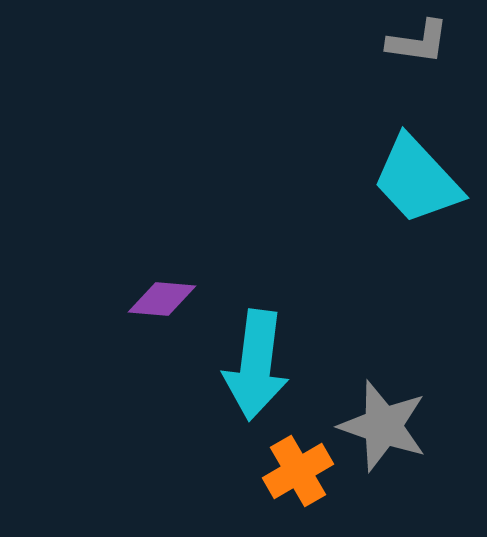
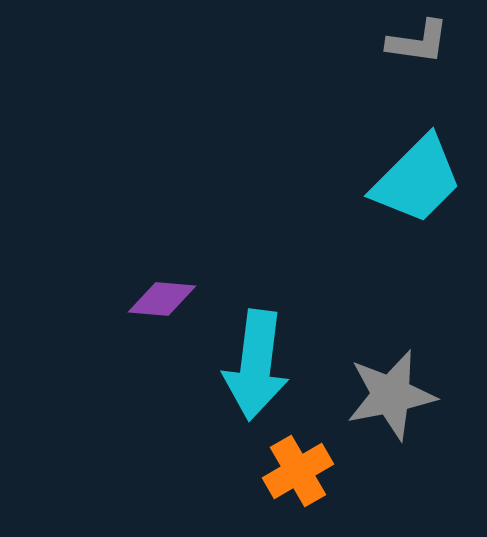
cyan trapezoid: rotated 92 degrees counterclockwise
gray star: moved 8 px right, 31 px up; rotated 30 degrees counterclockwise
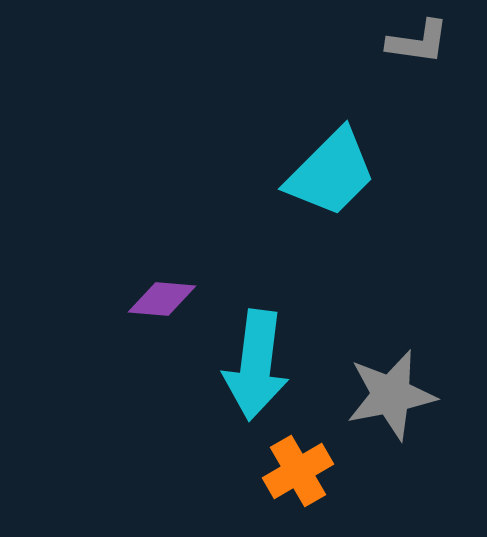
cyan trapezoid: moved 86 px left, 7 px up
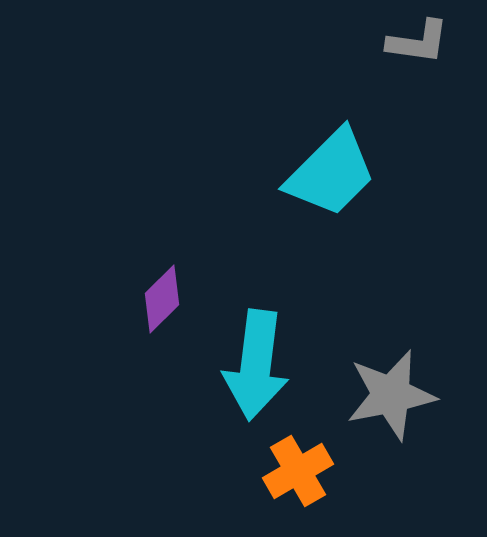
purple diamond: rotated 50 degrees counterclockwise
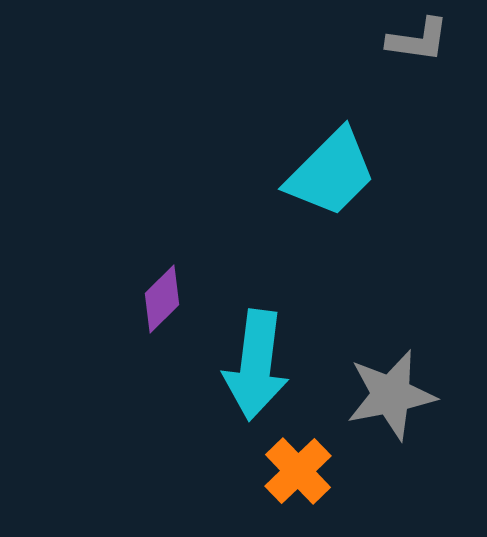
gray L-shape: moved 2 px up
orange cross: rotated 14 degrees counterclockwise
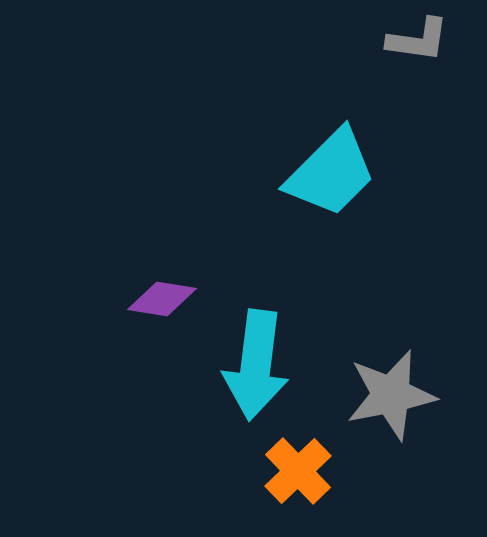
purple diamond: rotated 54 degrees clockwise
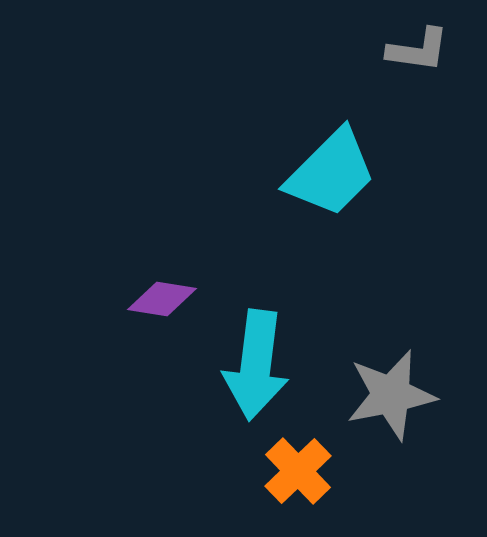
gray L-shape: moved 10 px down
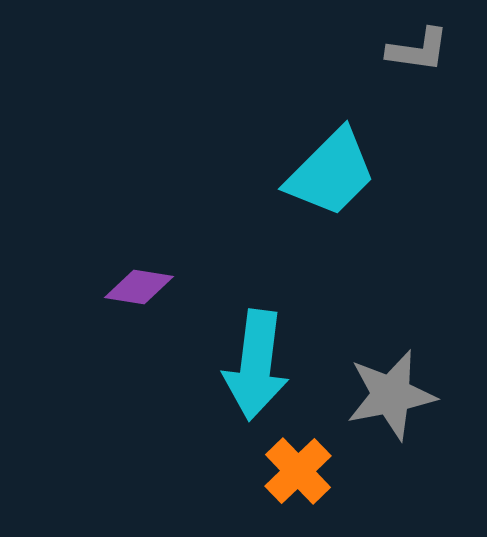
purple diamond: moved 23 px left, 12 px up
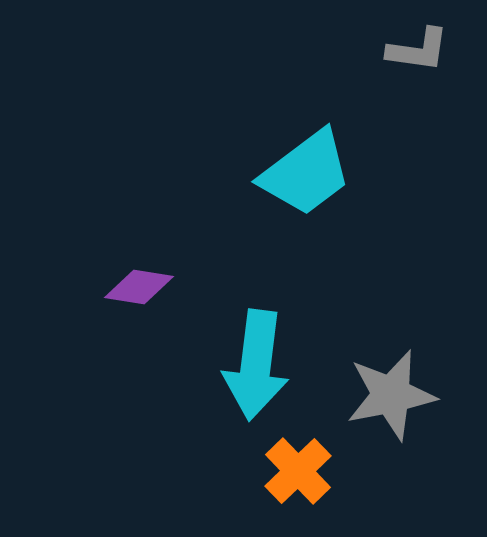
cyan trapezoid: moved 25 px left; rotated 8 degrees clockwise
